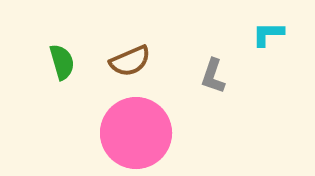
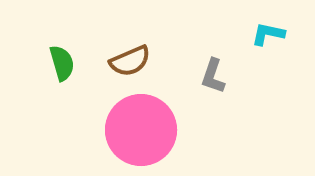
cyan L-shape: rotated 12 degrees clockwise
green semicircle: moved 1 px down
pink circle: moved 5 px right, 3 px up
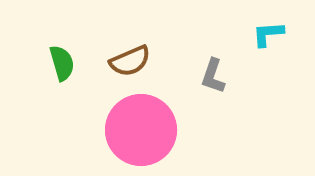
cyan L-shape: rotated 16 degrees counterclockwise
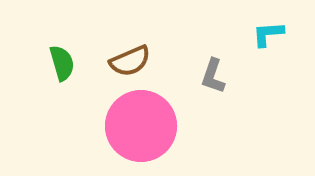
pink circle: moved 4 px up
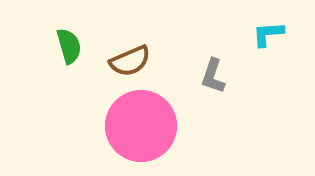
green semicircle: moved 7 px right, 17 px up
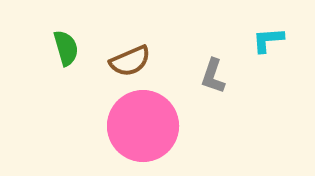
cyan L-shape: moved 6 px down
green semicircle: moved 3 px left, 2 px down
pink circle: moved 2 px right
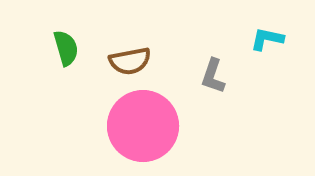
cyan L-shape: moved 1 px left, 1 px up; rotated 16 degrees clockwise
brown semicircle: rotated 12 degrees clockwise
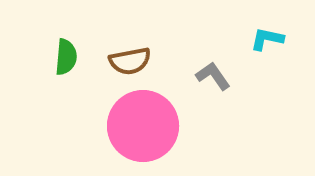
green semicircle: moved 9 px down; rotated 21 degrees clockwise
gray L-shape: rotated 126 degrees clockwise
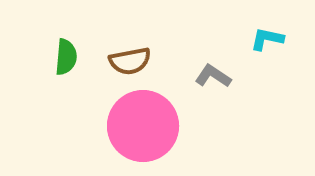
gray L-shape: rotated 21 degrees counterclockwise
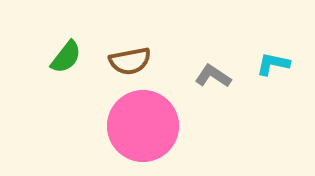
cyan L-shape: moved 6 px right, 25 px down
green semicircle: rotated 33 degrees clockwise
